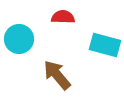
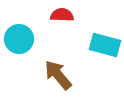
red semicircle: moved 1 px left, 2 px up
brown arrow: moved 1 px right
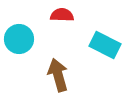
cyan rectangle: rotated 12 degrees clockwise
brown arrow: rotated 24 degrees clockwise
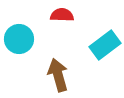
cyan rectangle: rotated 64 degrees counterclockwise
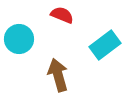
red semicircle: rotated 20 degrees clockwise
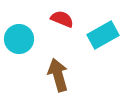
red semicircle: moved 4 px down
cyan rectangle: moved 2 px left, 10 px up; rotated 8 degrees clockwise
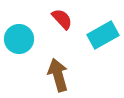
red semicircle: rotated 25 degrees clockwise
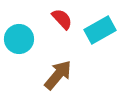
cyan rectangle: moved 3 px left, 5 px up
brown arrow: rotated 56 degrees clockwise
